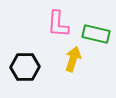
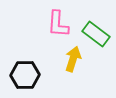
green rectangle: rotated 24 degrees clockwise
black hexagon: moved 8 px down
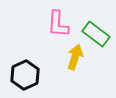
yellow arrow: moved 2 px right, 2 px up
black hexagon: rotated 24 degrees counterclockwise
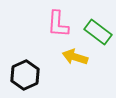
green rectangle: moved 2 px right, 2 px up
yellow arrow: rotated 90 degrees counterclockwise
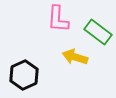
pink L-shape: moved 5 px up
black hexagon: moved 1 px left
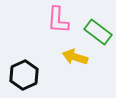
pink L-shape: moved 1 px down
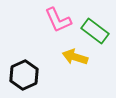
pink L-shape: rotated 28 degrees counterclockwise
green rectangle: moved 3 px left, 1 px up
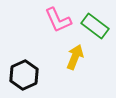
green rectangle: moved 5 px up
yellow arrow: rotated 95 degrees clockwise
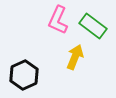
pink L-shape: rotated 48 degrees clockwise
green rectangle: moved 2 px left
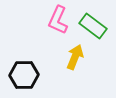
black hexagon: rotated 24 degrees clockwise
